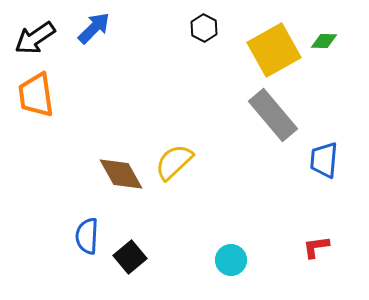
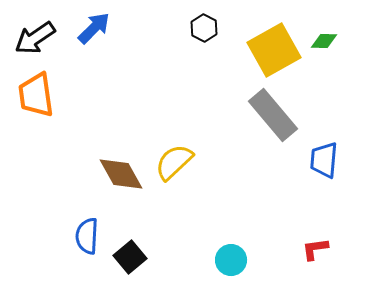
red L-shape: moved 1 px left, 2 px down
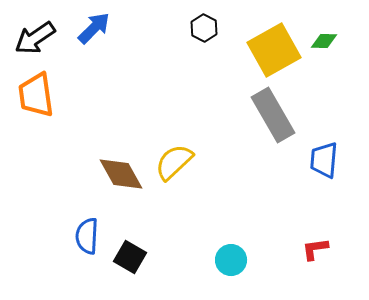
gray rectangle: rotated 10 degrees clockwise
black square: rotated 20 degrees counterclockwise
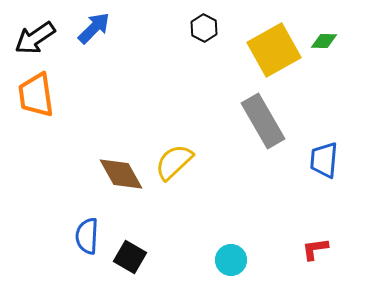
gray rectangle: moved 10 px left, 6 px down
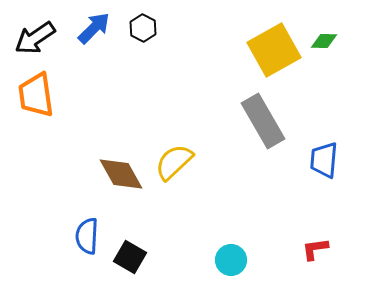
black hexagon: moved 61 px left
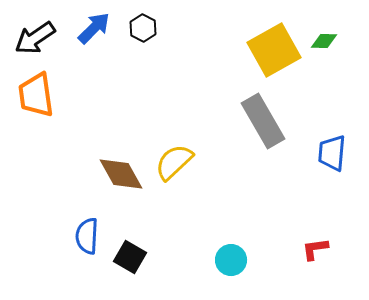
blue trapezoid: moved 8 px right, 7 px up
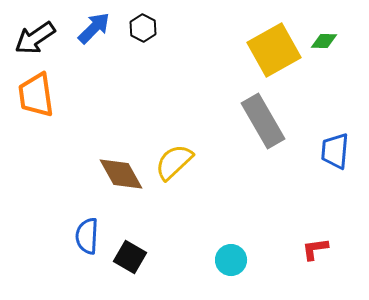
blue trapezoid: moved 3 px right, 2 px up
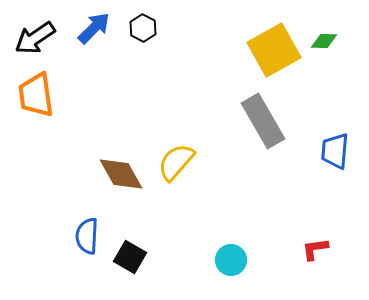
yellow semicircle: moved 2 px right; rotated 6 degrees counterclockwise
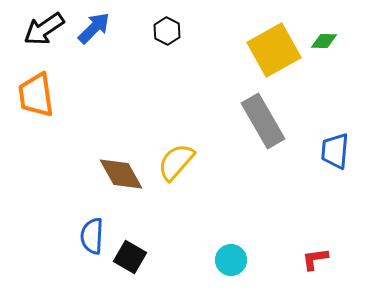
black hexagon: moved 24 px right, 3 px down
black arrow: moved 9 px right, 9 px up
blue semicircle: moved 5 px right
red L-shape: moved 10 px down
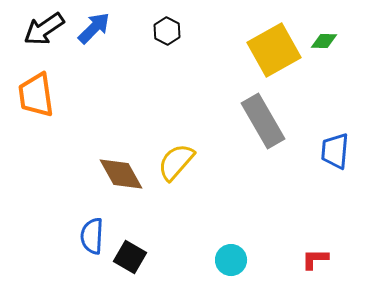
red L-shape: rotated 8 degrees clockwise
